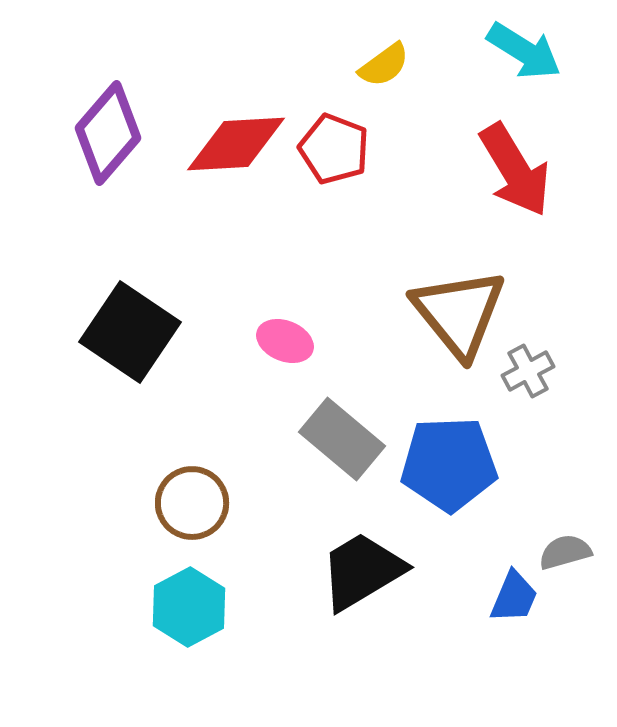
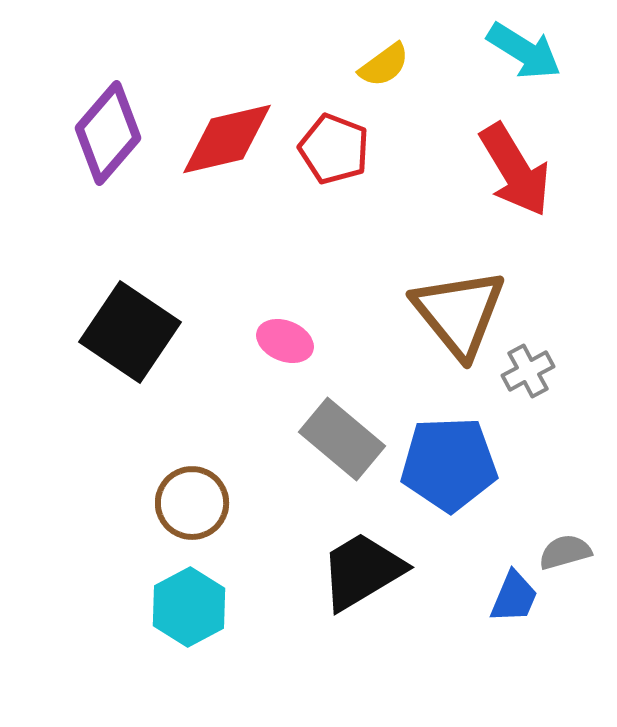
red diamond: moved 9 px left, 5 px up; rotated 10 degrees counterclockwise
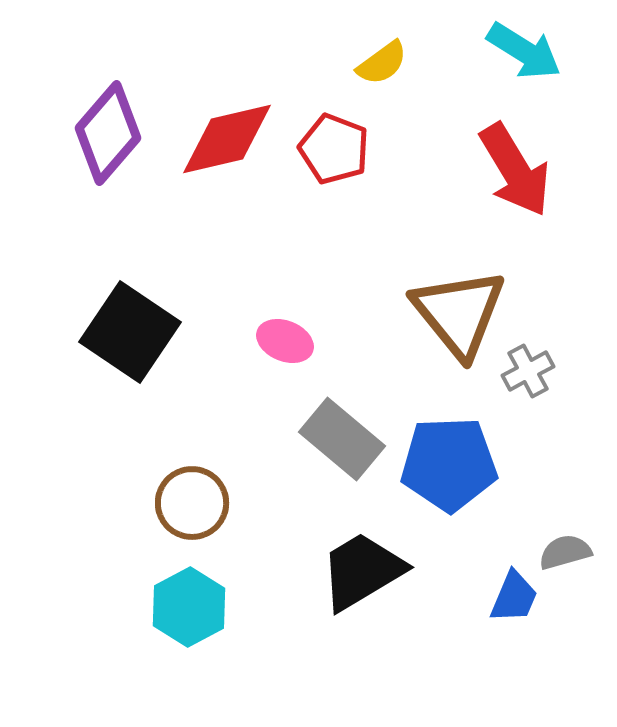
yellow semicircle: moved 2 px left, 2 px up
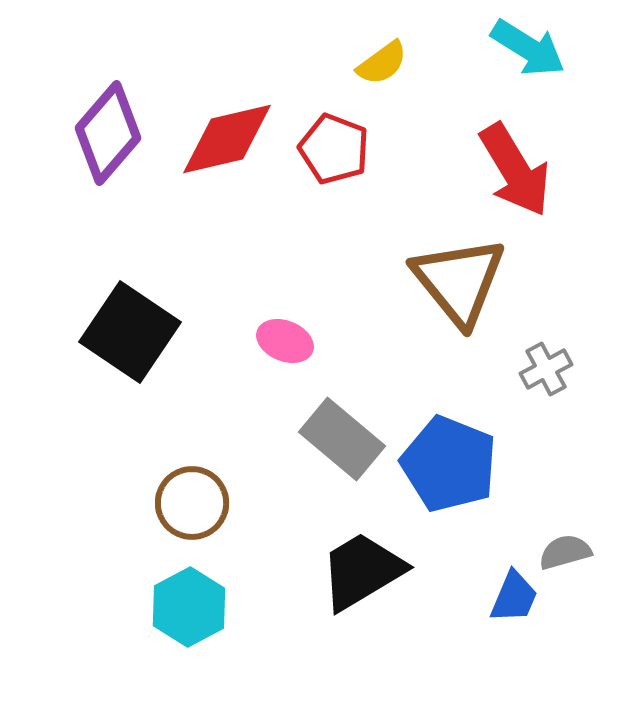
cyan arrow: moved 4 px right, 3 px up
brown triangle: moved 32 px up
gray cross: moved 18 px right, 2 px up
blue pentagon: rotated 24 degrees clockwise
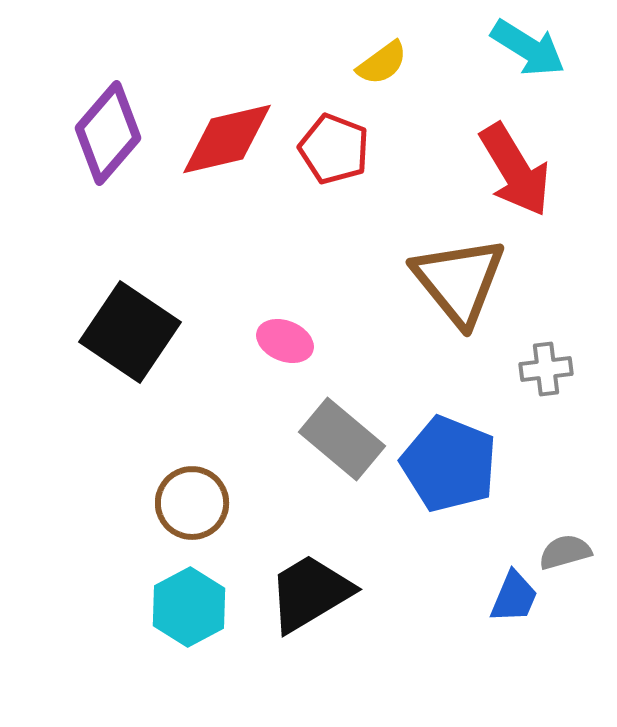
gray cross: rotated 21 degrees clockwise
black trapezoid: moved 52 px left, 22 px down
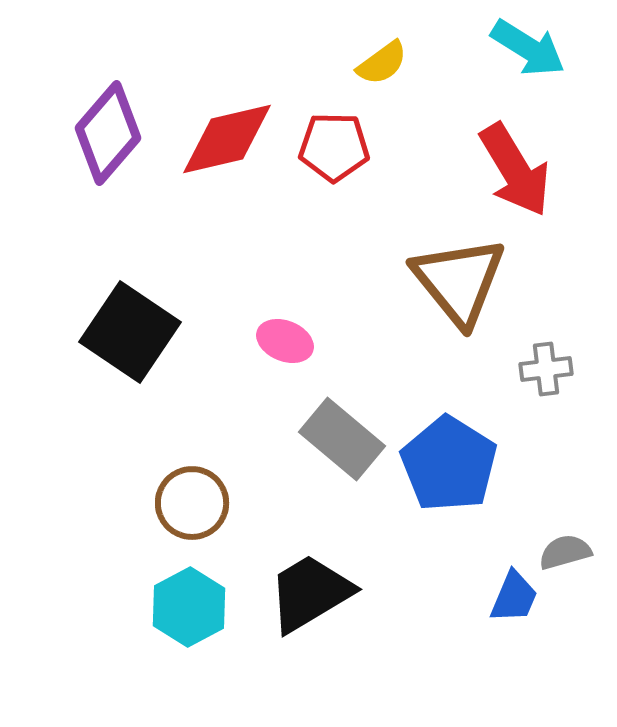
red pentagon: moved 2 px up; rotated 20 degrees counterclockwise
blue pentagon: rotated 10 degrees clockwise
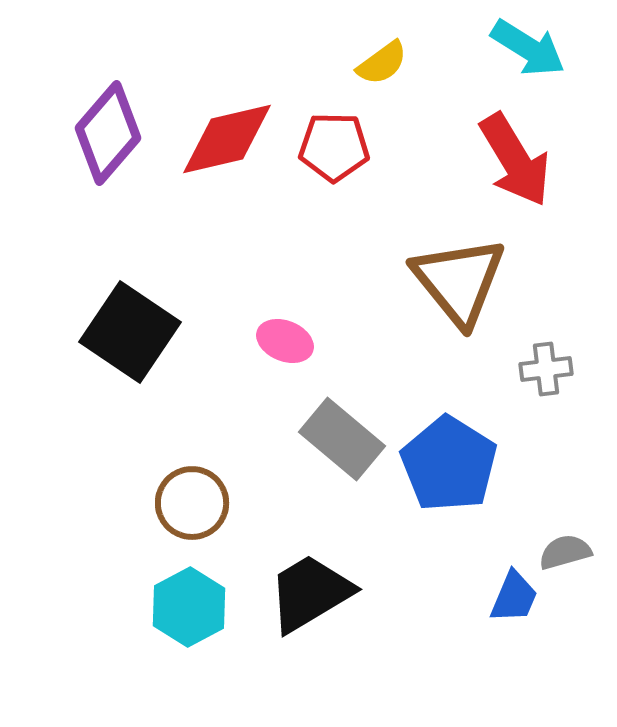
red arrow: moved 10 px up
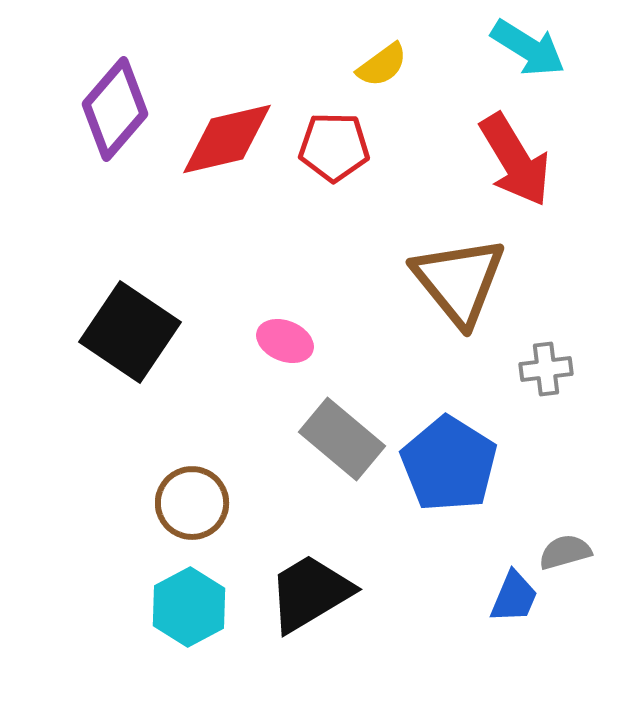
yellow semicircle: moved 2 px down
purple diamond: moved 7 px right, 24 px up
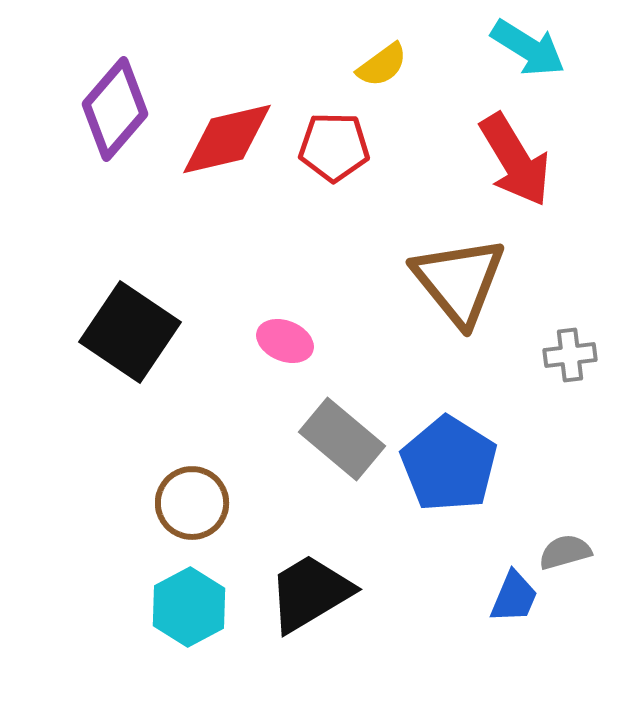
gray cross: moved 24 px right, 14 px up
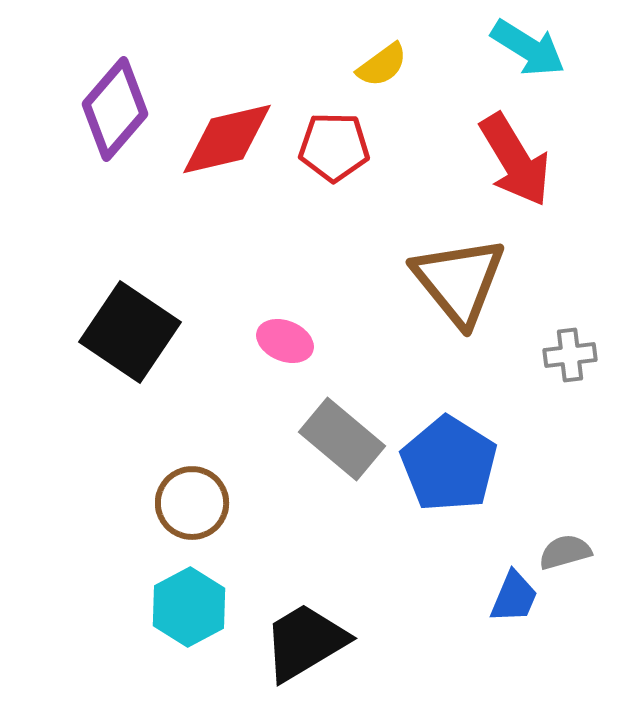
black trapezoid: moved 5 px left, 49 px down
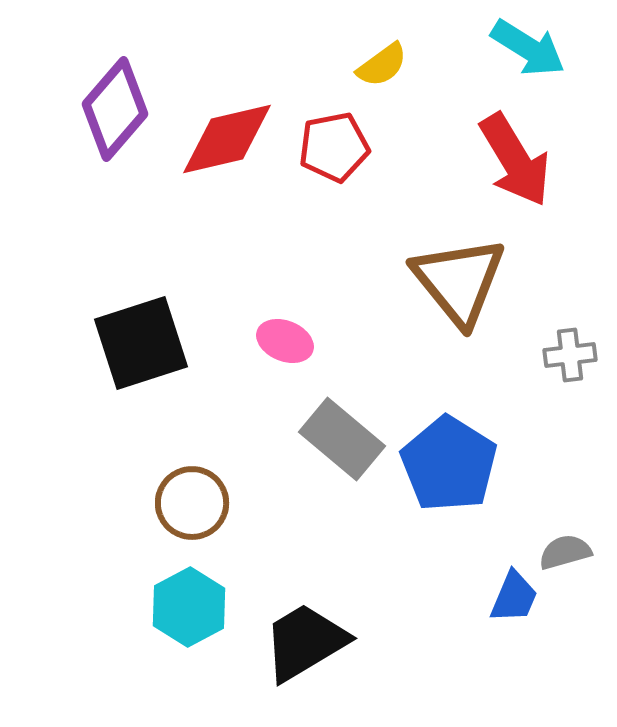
red pentagon: rotated 12 degrees counterclockwise
black square: moved 11 px right, 11 px down; rotated 38 degrees clockwise
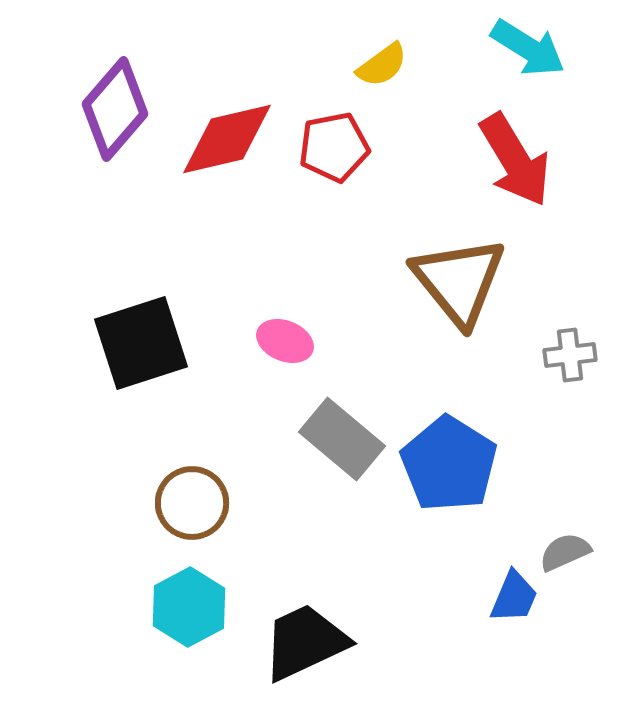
gray semicircle: rotated 8 degrees counterclockwise
black trapezoid: rotated 6 degrees clockwise
